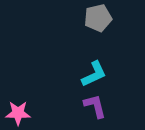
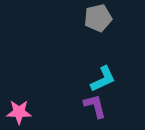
cyan L-shape: moved 9 px right, 5 px down
pink star: moved 1 px right, 1 px up
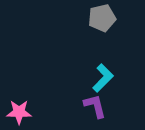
gray pentagon: moved 4 px right
cyan L-shape: moved 1 px up; rotated 20 degrees counterclockwise
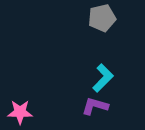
purple L-shape: rotated 60 degrees counterclockwise
pink star: moved 1 px right
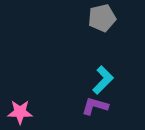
cyan L-shape: moved 2 px down
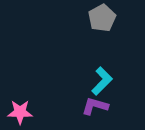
gray pentagon: rotated 16 degrees counterclockwise
cyan L-shape: moved 1 px left, 1 px down
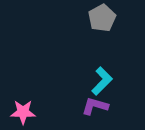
pink star: moved 3 px right
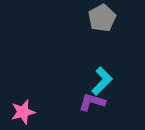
purple L-shape: moved 3 px left, 4 px up
pink star: rotated 15 degrees counterclockwise
